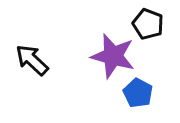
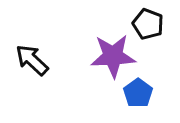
purple star: rotated 18 degrees counterclockwise
blue pentagon: rotated 8 degrees clockwise
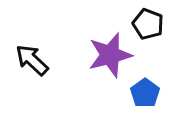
purple star: moved 3 px left, 1 px up; rotated 12 degrees counterclockwise
blue pentagon: moved 7 px right
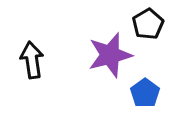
black pentagon: rotated 20 degrees clockwise
black arrow: rotated 39 degrees clockwise
